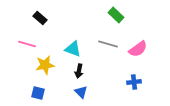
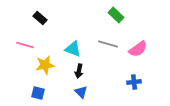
pink line: moved 2 px left, 1 px down
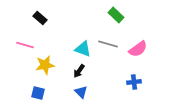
cyan triangle: moved 10 px right
black arrow: rotated 24 degrees clockwise
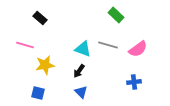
gray line: moved 1 px down
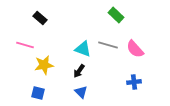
pink semicircle: moved 3 px left; rotated 84 degrees clockwise
yellow star: moved 1 px left
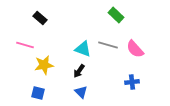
blue cross: moved 2 px left
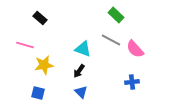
gray line: moved 3 px right, 5 px up; rotated 12 degrees clockwise
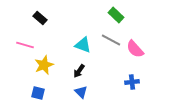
cyan triangle: moved 4 px up
yellow star: rotated 12 degrees counterclockwise
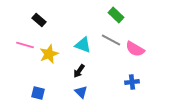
black rectangle: moved 1 px left, 2 px down
pink semicircle: rotated 18 degrees counterclockwise
yellow star: moved 5 px right, 11 px up
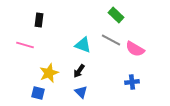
black rectangle: rotated 56 degrees clockwise
yellow star: moved 19 px down
